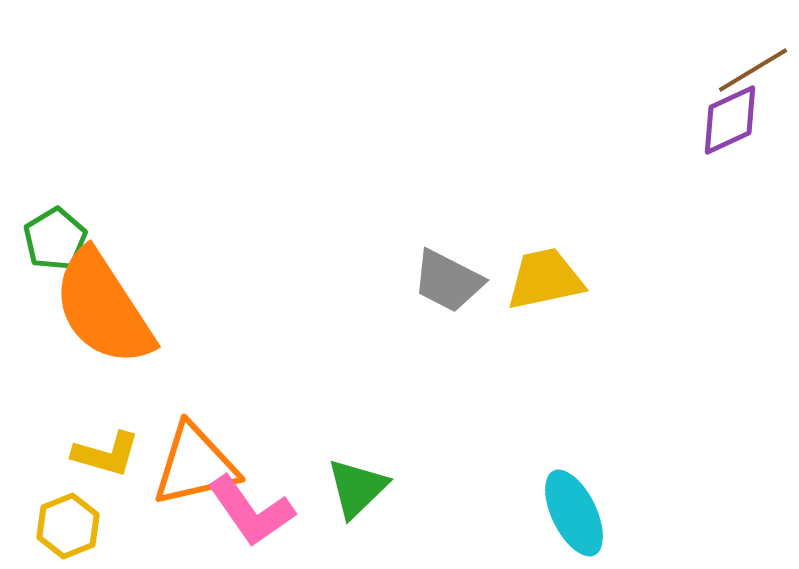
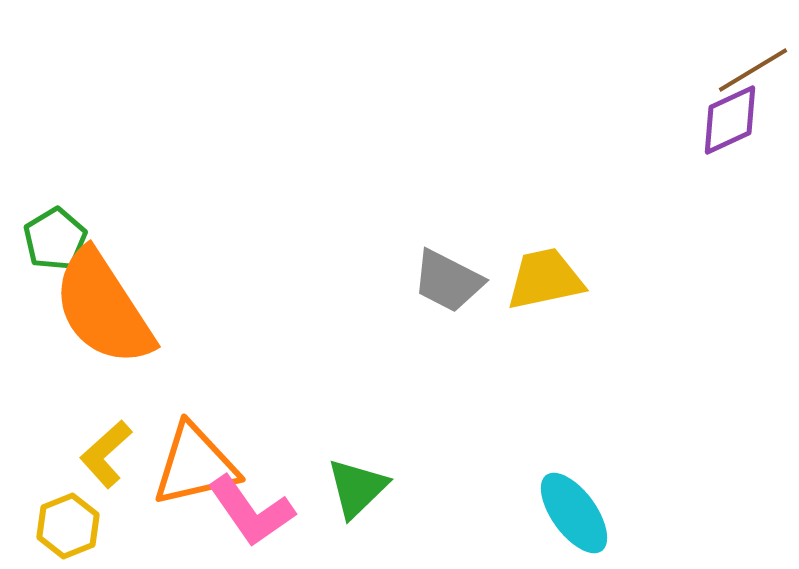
yellow L-shape: rotated 122 degrees clockwise
cyan ellipse: rotated 10 degrees counterclockwise
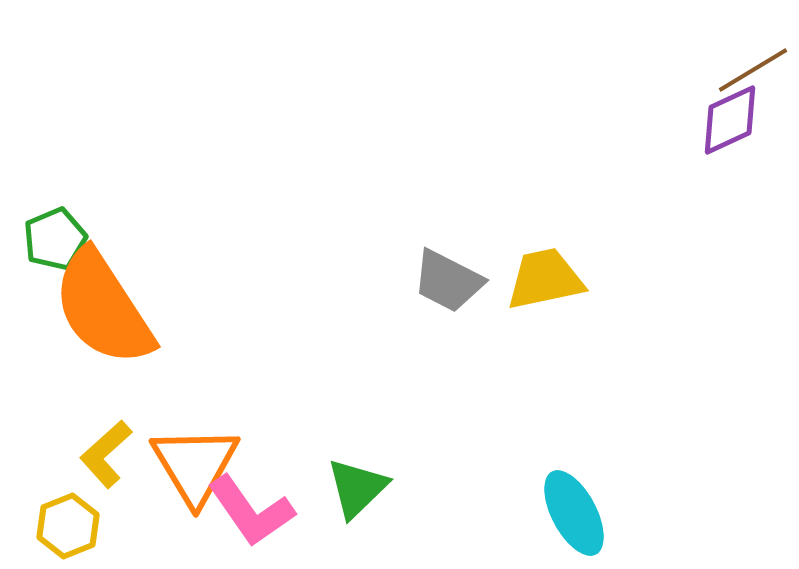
green pentagon: rotated 8 degrees clockwise
orange triangle: rotated 48 degrees counterclockwise
cyan ellipse: rotated 8 degrees clockwise
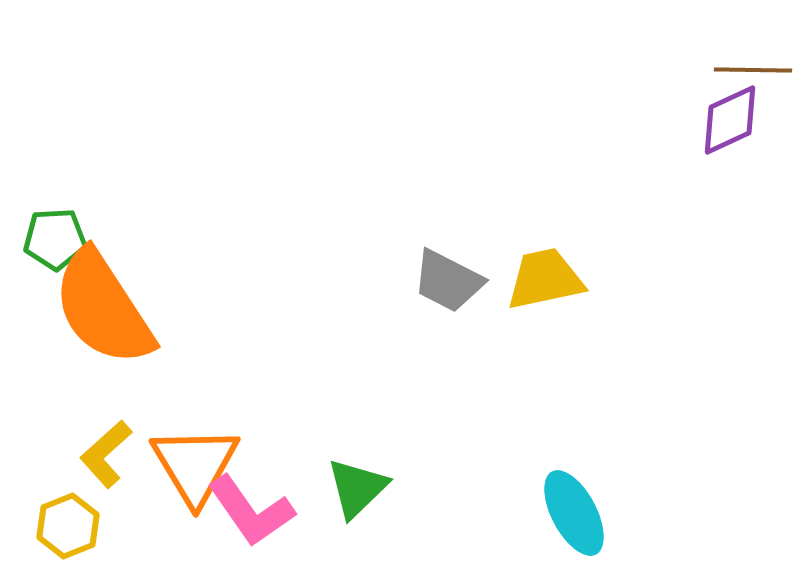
brown line: rotated 32 degrees clockwise
green pentagon: rotated 20 degrees clockwise
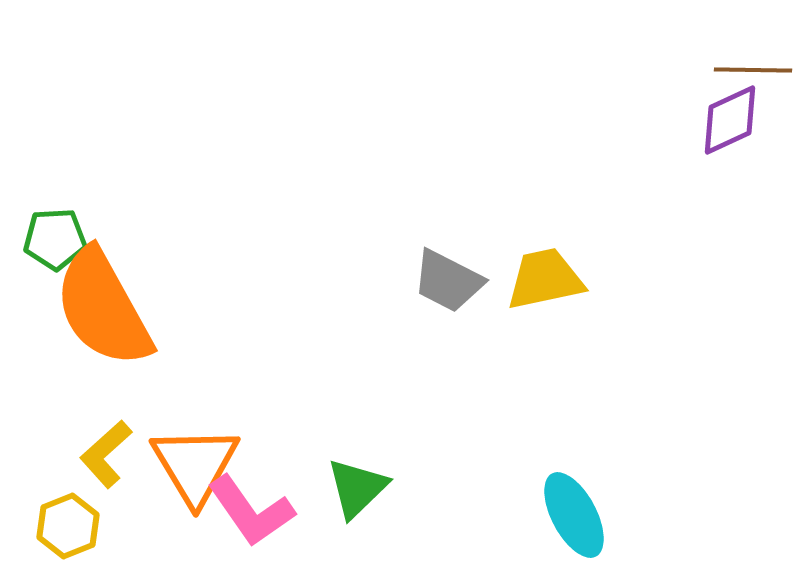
orange semicircle: rotated 4 degrees clockwise
cyan ellipse: moved 2 px down
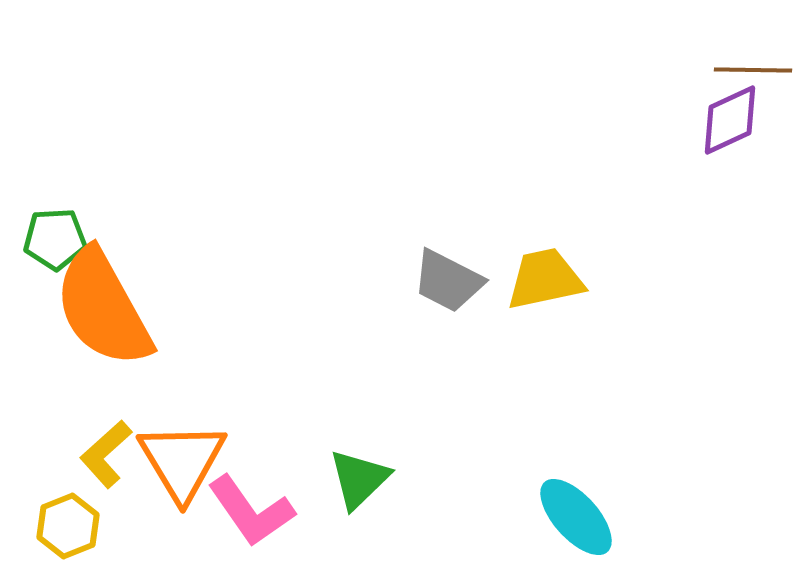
orange triangle: moved 13 px left, 4 px up
green triangle: moved 2 px right, 9 px up
cyan ellipse: moved 2 px right, 2 px down; rotated 14 degrees counterclockwise
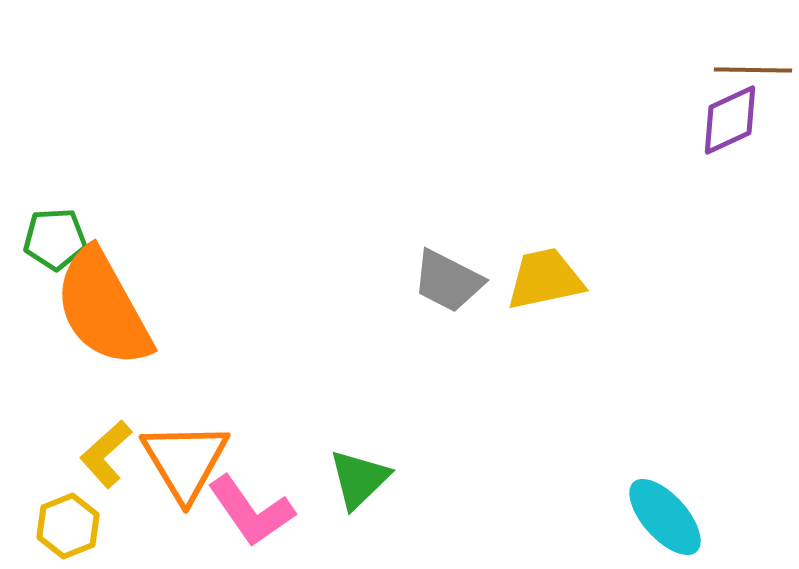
orange triangle: moved 3 px right
cyan ellipse: moved 89 px right
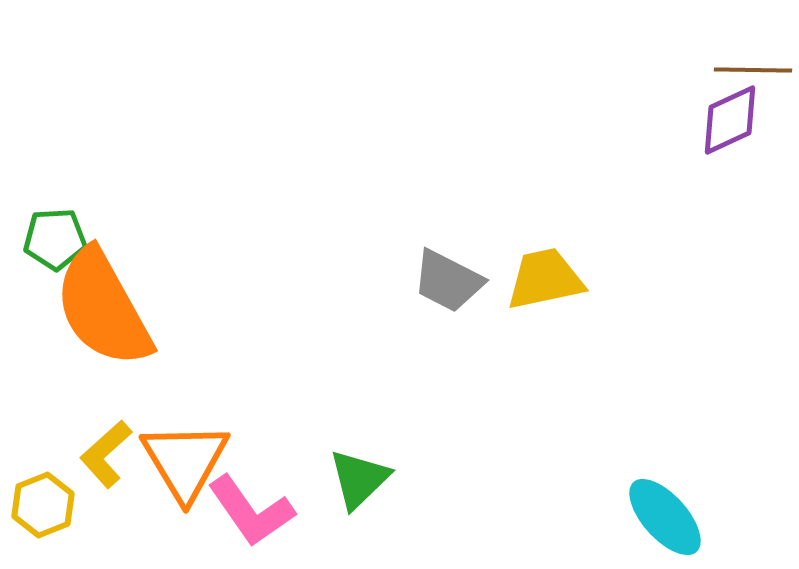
yellow hexagon: moved 25 px left, 21 px up
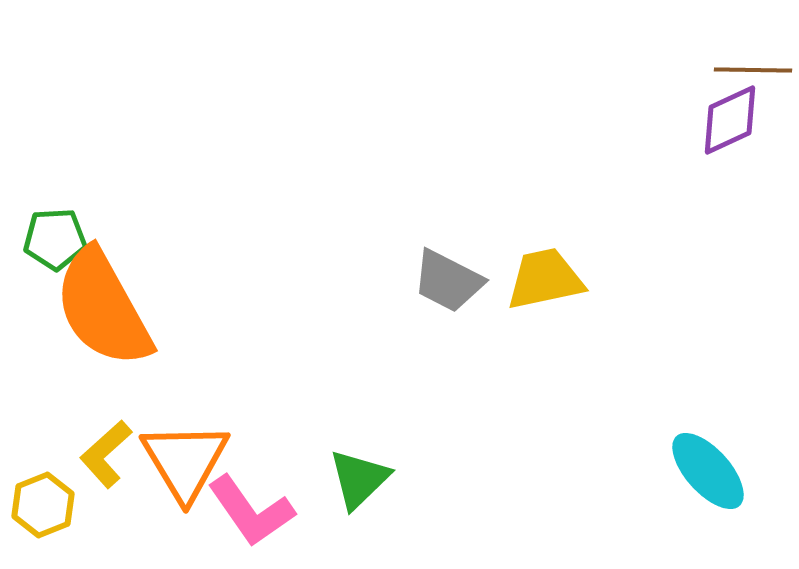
cyan ellipse: moved 43 px right, 46 px up
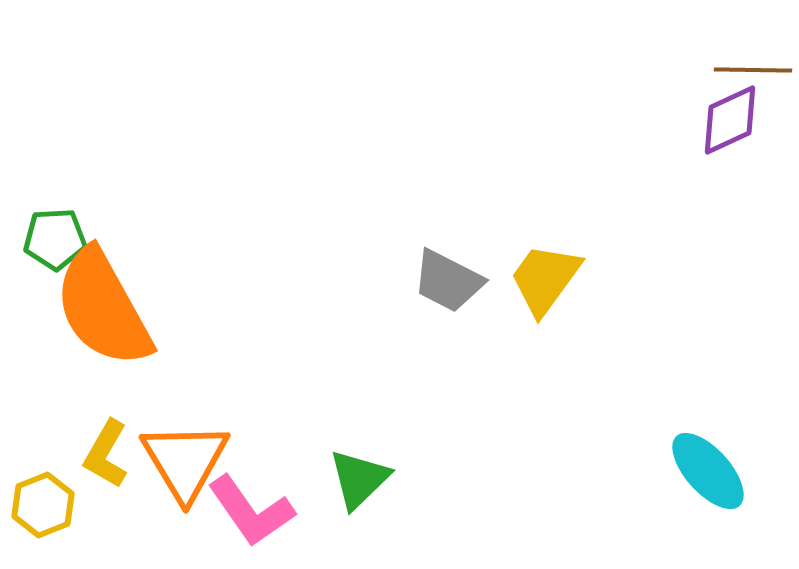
yellow trapezoid: rotated 42 degrees counterclockwise
yellow L-shape: rotated 18 degrees counterclockwise
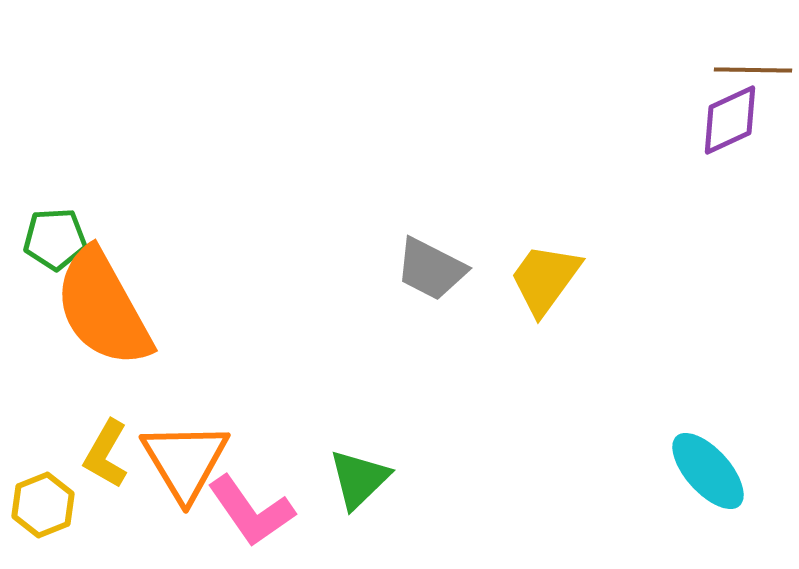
gray trapezoid: moved 17 px left, 12 px up
